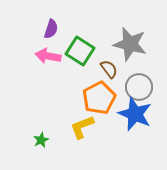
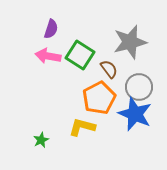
gray star: moved 2 px up; rotated 28 degrees counterclockwise
green square: moved 4 px down
yellow L-shape: rotated 36 degrees clockwise
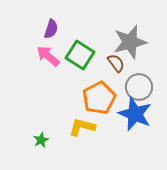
pink arrow: rotated 30 degrees clockwise
brown semicircle: moved 7 px right, 6 px up
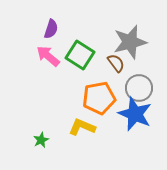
gray circle: moved 1 px down
orange pentagon: rotated 16 degrees clockwise
yellow L-shape: rotated 8 degrees clockwise
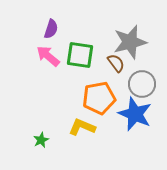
green square: rotated 24 degrees counterclockwise
gray circle: moved 3 px right, 4 px up
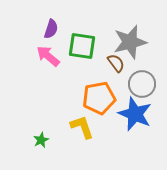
green square: moved 2 px right, 9 px up
yellow L-shape: rotated 48 degrees clockwise
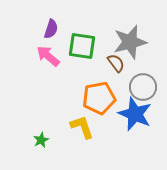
gray circle: moved 1 px right, 3 px down
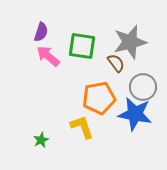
purple semicircle: moved 10 px left, 3 px down
blue star: rotated 12 degrees counterclockwise
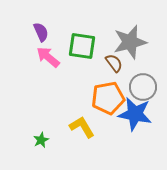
purple semicircle: rotated 42 degrees counterclockwise
pink arrow: moved 1 px down
brown semicircle: moved 2 px left
orange pentagon: moved 9 px right
yellow L-shape: rotated 12 degrees counterclockwise
